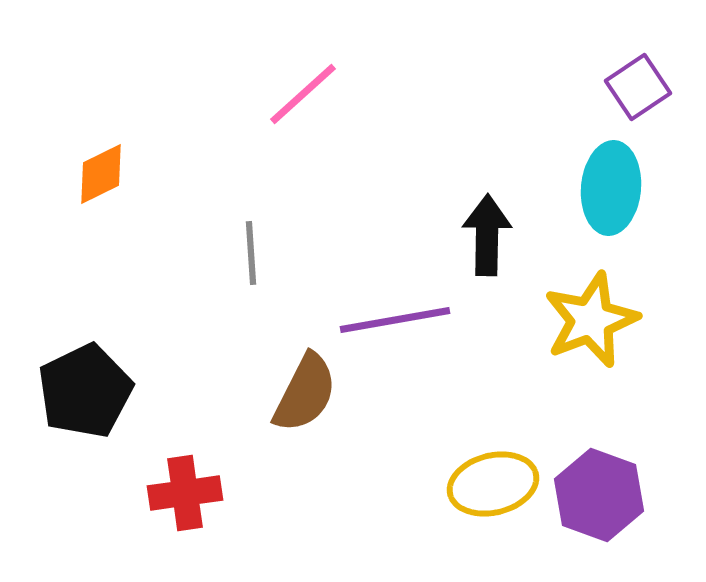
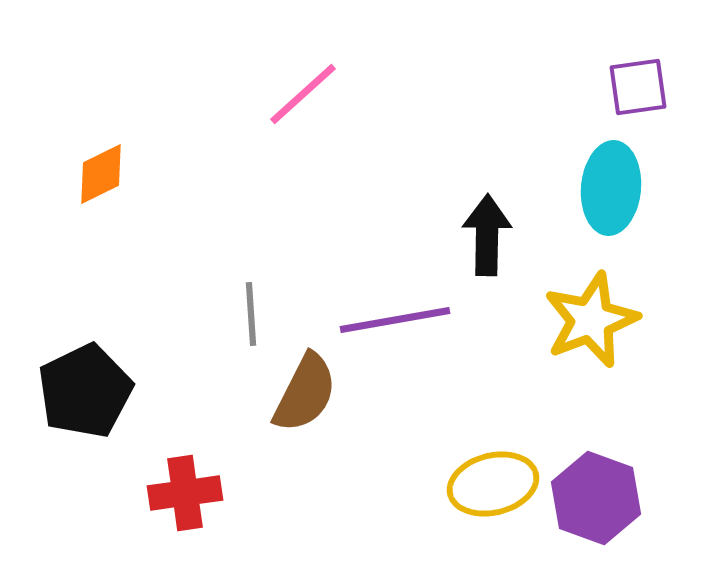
purple square: rotated 26 degrees clockwise
gray line: moved 61 px down
purple hexagon: moved 3 px left, 3 px down
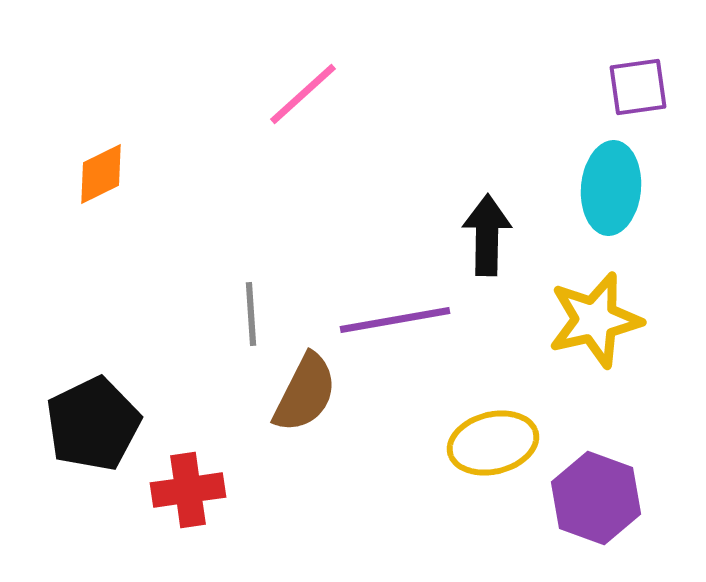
yellow star: moved 4 px right; rotated 8 degrees clockwise
black pentagon: moved 8 px right, 33 px down
yellow ellipse: moved 41 px up
red cross: moved 3 px right, 3 px up
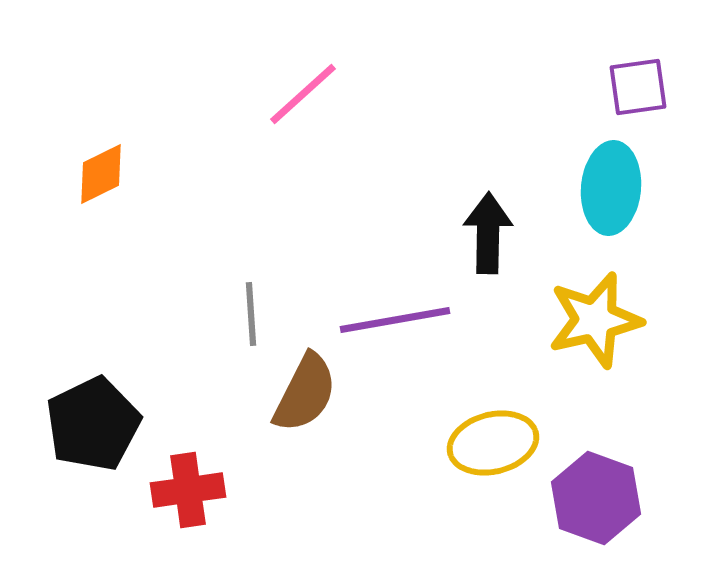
black arrow: moved 1 px right, 2 px up
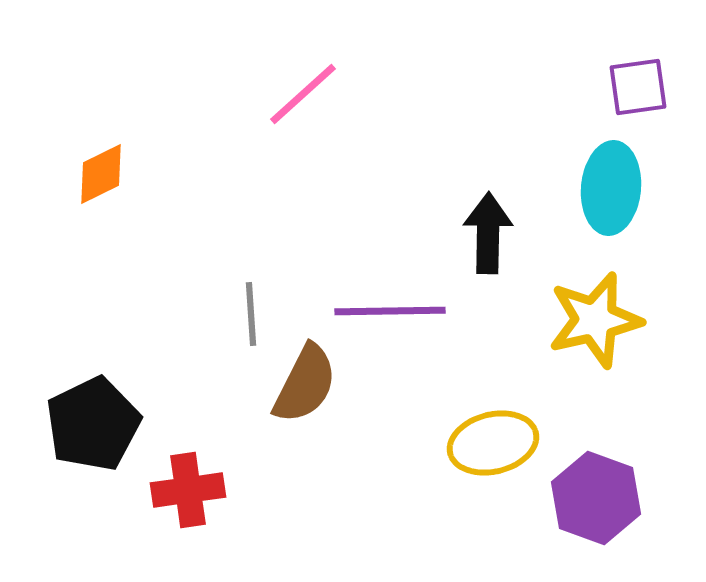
purple line: moved 5 px left, 9 px up; rotated 9 degrees clockwise
brown semicircle: moved 9 px up
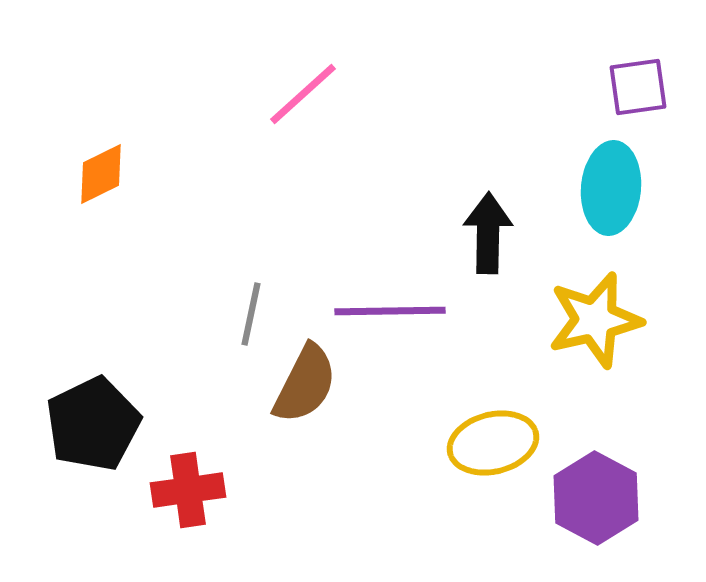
gray line: rotated 16 degrees clockwise
purple hexagon: rotated 8 degrees clockwise
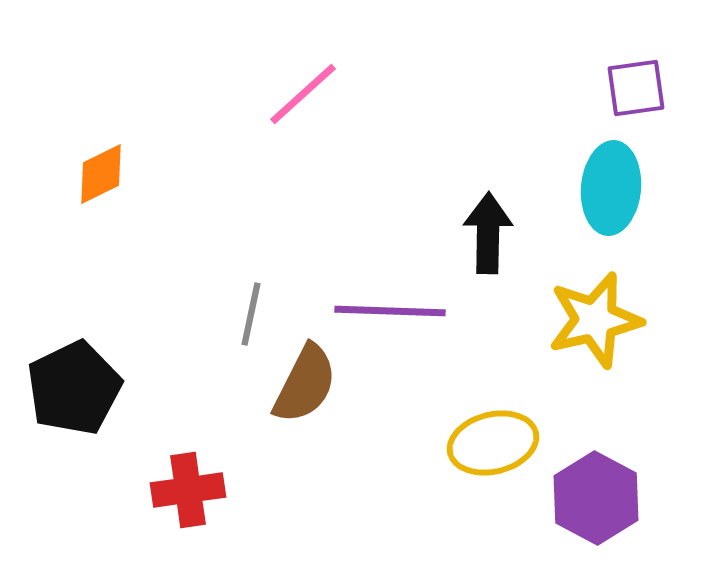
purple square: moved 2 px left, 1 px down
purple line: rotated 3 degrees clockwise
black pentagon: moved 19 px left, 36 px up
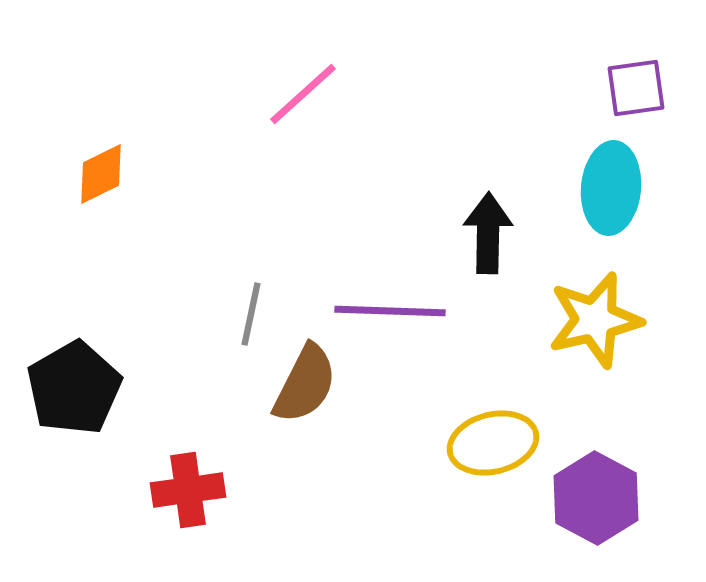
black pentagon: rotated 4 degrees counterclockwise
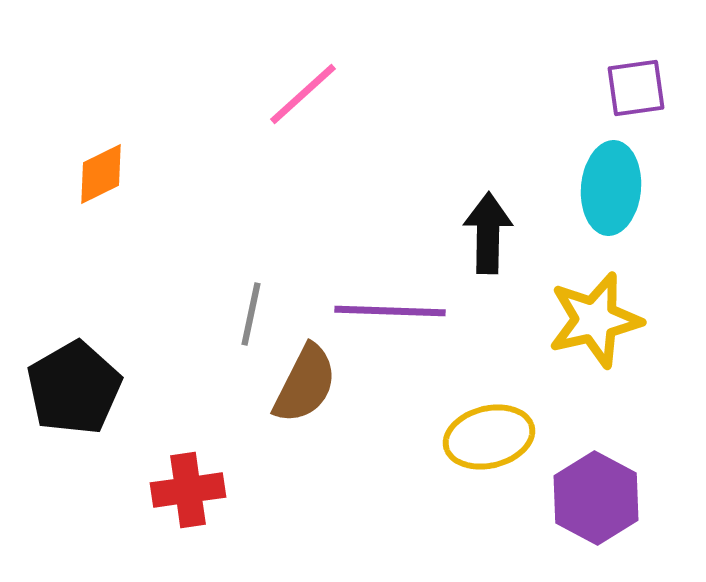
yellow ellipse: moved 4 px left, 6 px up
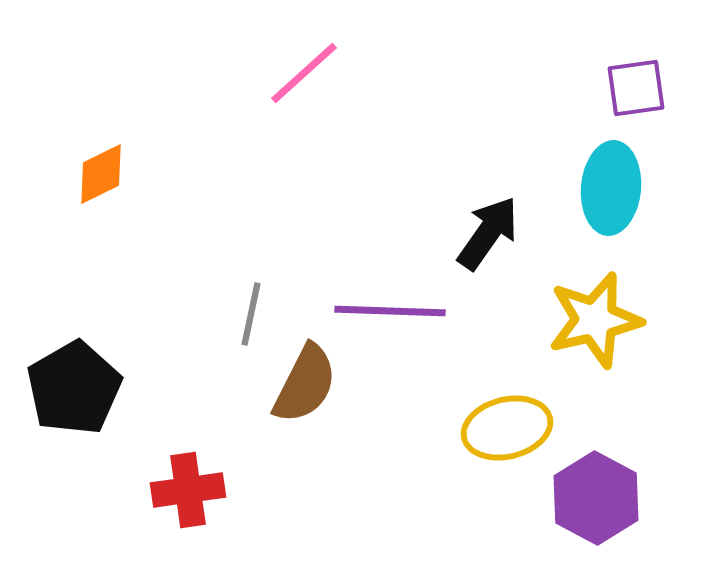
pink line: moved 1 px right, 21 px up
black arrow: rotated 34 degrees clockwise
yellow ellipse: moved 18 px right, 9 px up
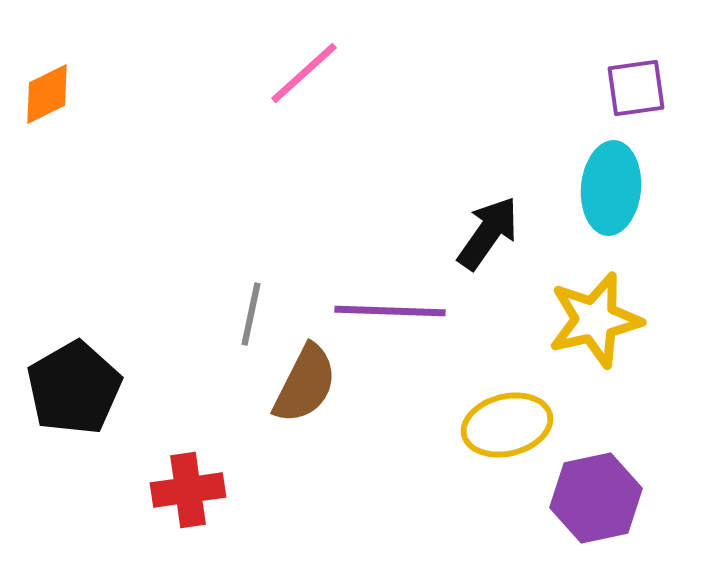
orange diamond: moved 54 px left, 80 px up
yellow ellipse: moved 3 px up
purple hexagon: rotated 20 degrees clockwise
